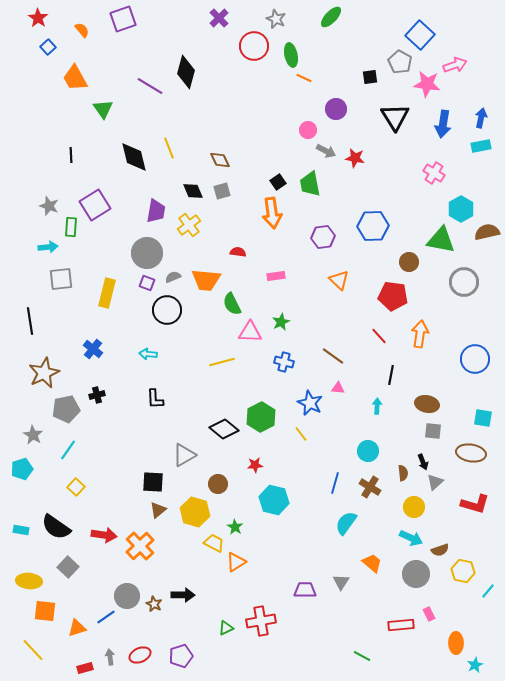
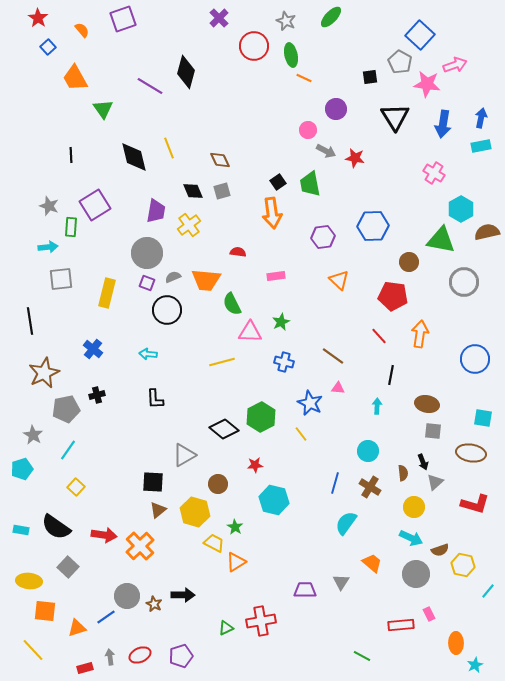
gray star at (276, 19): moved 10 px right, 2 px down
yellow hexagon at (463, 571): moved 6 px up
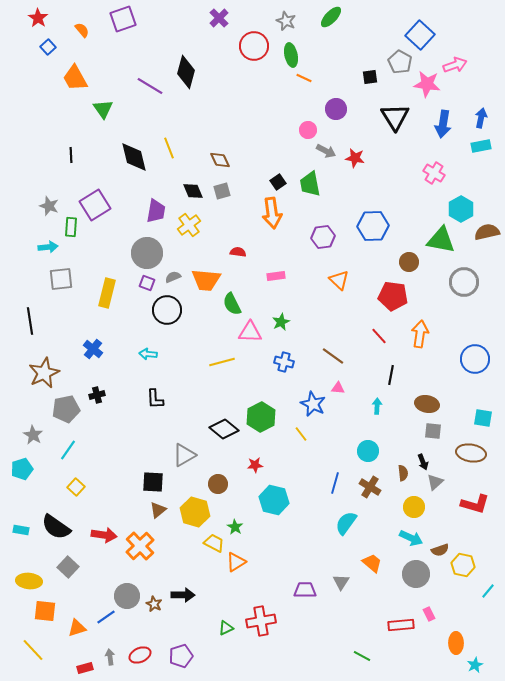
blue star at (310, 403): moved 3 px right, 1 px down
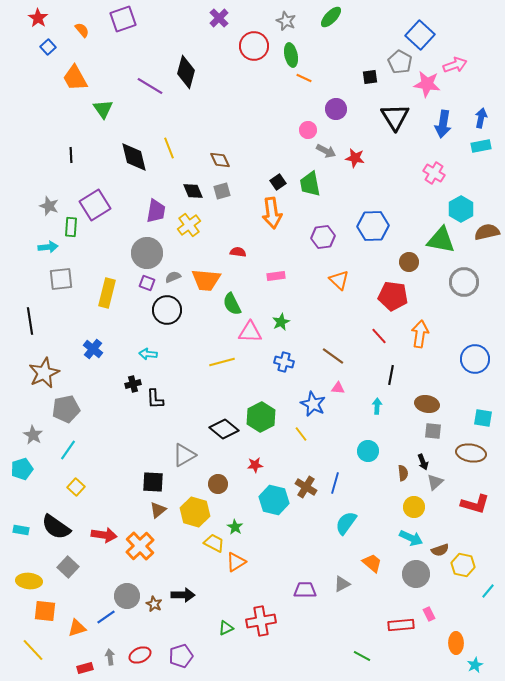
black cross at (97, 395): moved 36 px right, 11 px up
brown cross at (370, 487): moved 64 px left
gray triangle at (341, 582): moved 1 px right, 2 px down; rotated 30 degrees clockwise
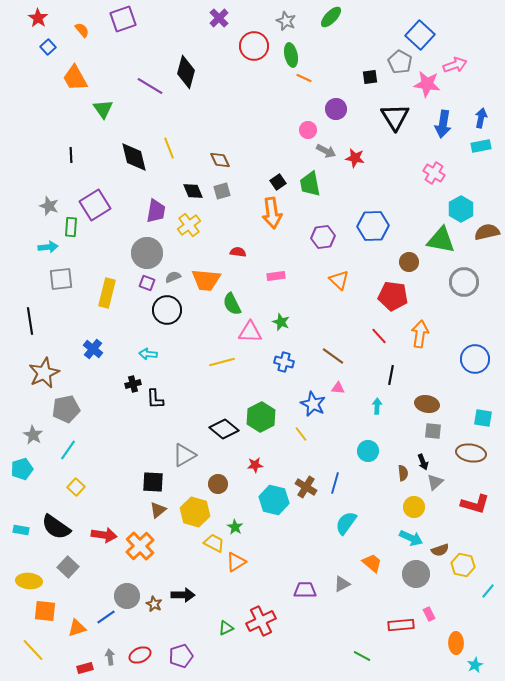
green star at (281, 322): rotated 24 degrees counterclockwise
red cross at (261, 621): rotated 16 degrees counterclockwise
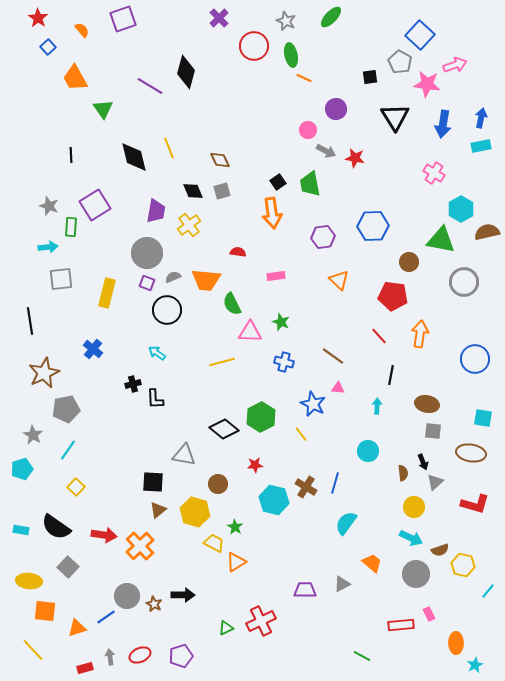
cyan arrow at (148, 354): moved 9 px right, 1 px up; rotated 30 degrees clockwise
gray triangle at (184, 455): rotated 40 degrees clockwise
